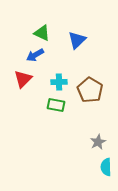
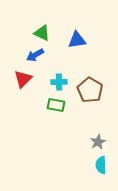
blue triangle: rotated 36 degrees clockwise
cyan semicircle: moved 5 px left, 2 px up
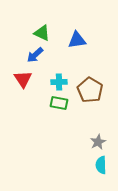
blue arrow: rotated 12 degrees counterclockwise
red triangle: rotated 18 degrees counterclockwise
green rectangle: moved 3 px right, 2 px up
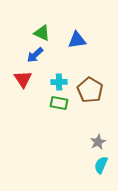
cyan semicircle: rotated 24 degrees clockwise
